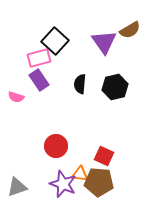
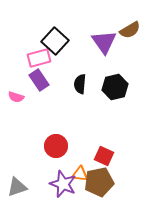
brown pentagon: rotated 16 degrees counterclockwise
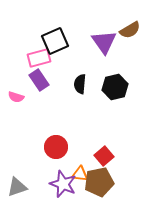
black square: rotated 24 degrees clockwise
red circle: moved 1 px down
red square: rotated 24 degrees clockwise
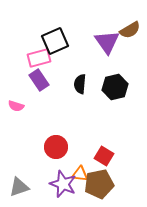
purple triangle: moved 3 px right
pink semicircle: moved 9 px down
red square: rotated 18 degrees counterclockwise
brown pentagon: moved 2 px down
gray triangle: moved 2 px right
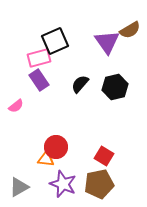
black semicircle: rotated 36 degrees clockwise
pink semicircle: rotated 56 degrees counterclockwise
orange triangle: moved 34 px left, 15 px up
gray triangle: rotated 10 degrees counterclockwise
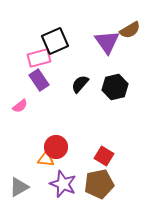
pink semicircle: moved 4 px right
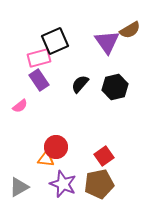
red square: rotated 24 degrees clockwise
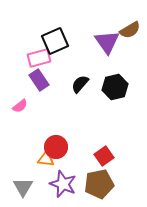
gray triangle: moved 4 px right; rotated 30 degrees counterclockwise
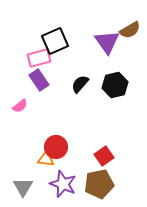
black hexagon: moved 2 px up
